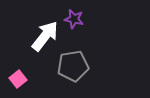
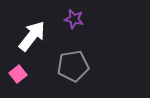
white arrow: moved 13 px left
pink square: moved 5 px up
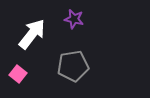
white arrow: moved 2 px up
pink square: rotated 12 degrees counterclockwise
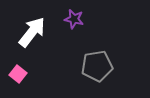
white arrow: moved 2 px up
gray pentagon: moved 24 px right
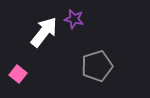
white arrow: moved 12 px right
gray pentagon: rotated 8 degrees counterclockwise
